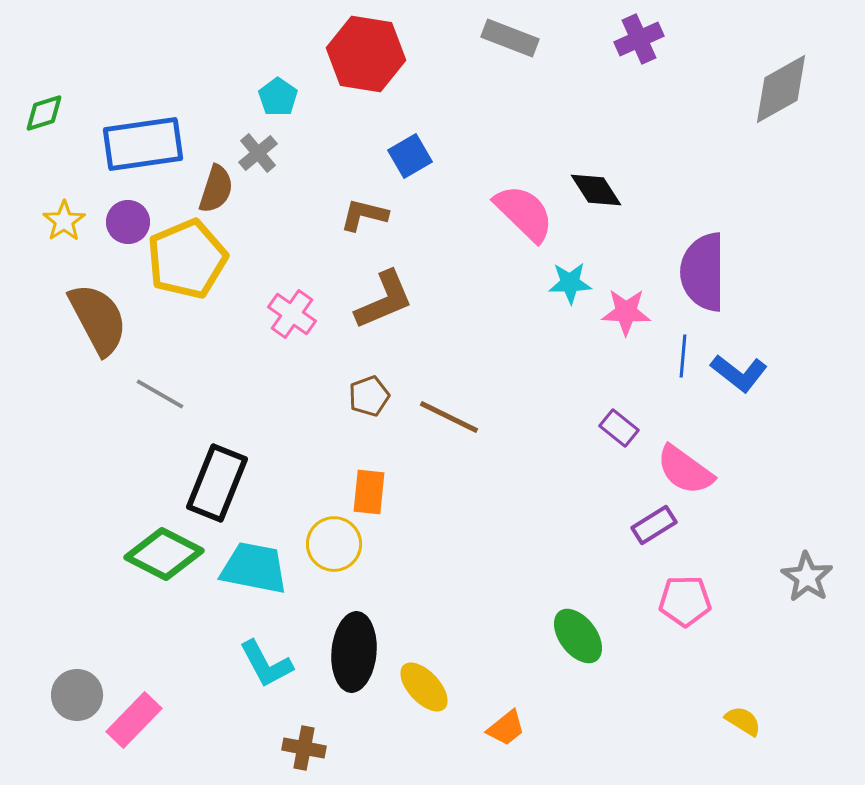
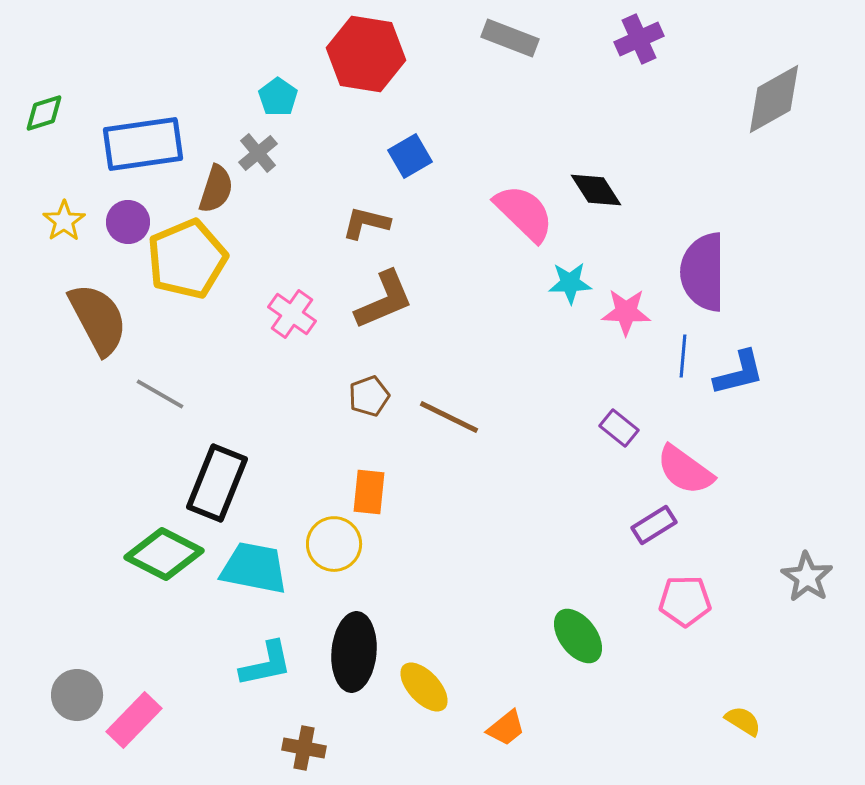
gray diamond at (781, 89): moved 7 px left, 10 px down
brown L-shape at (364, 215): moved 2 px right, 8 px down
blue L-shape at (739, 373): rotated 52 degrees counterclockwise
cyan L-shape at (266, 664): rotated 74 degrees counterclockwise
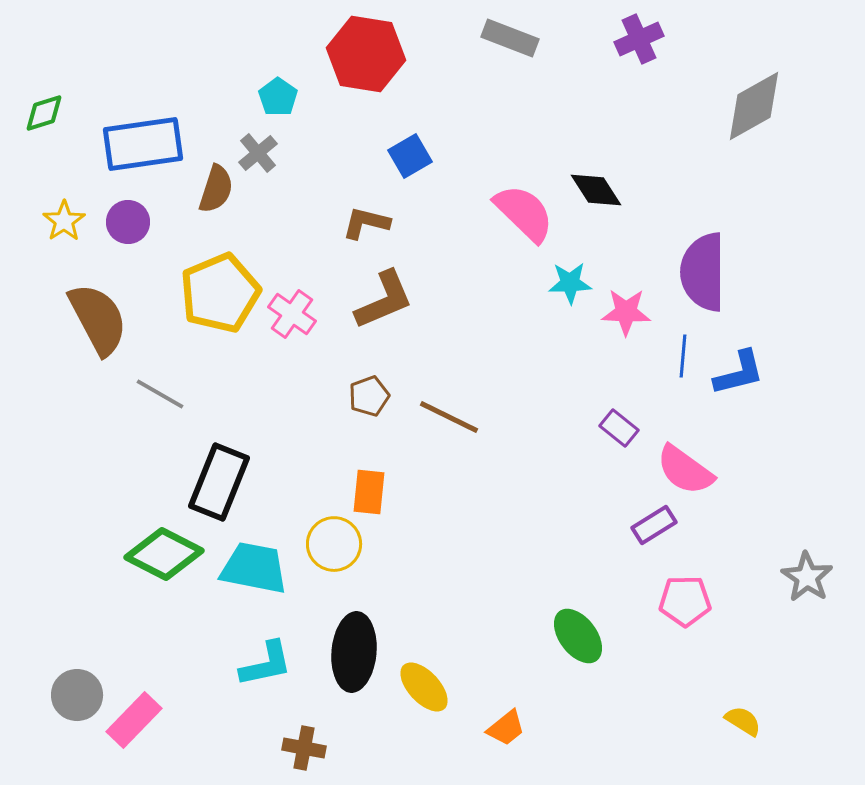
gray diamond at (774, 99): moved 20 px left, 7 px down
yellow pentagon at (187, 259): moved 33 px right, 34 px down
black rectangle at (217, 483): moved 2 px right, 1 px up
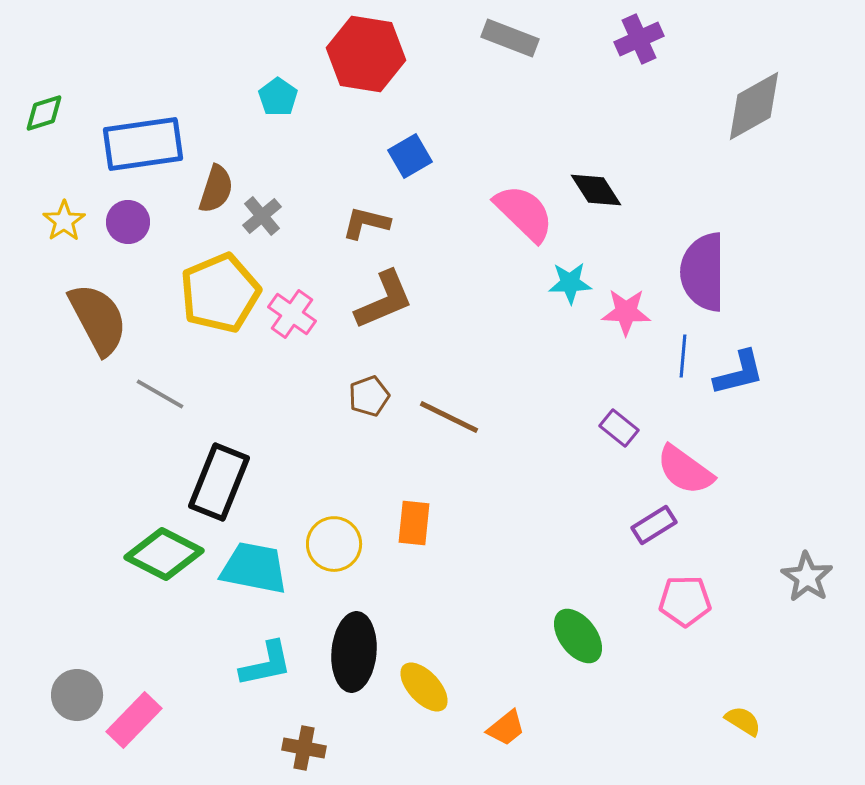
gray cross at (258, 153): moved 4 px right, 63 px down
orange rectangle at (369, 492): moved 45 px right, 31 px down
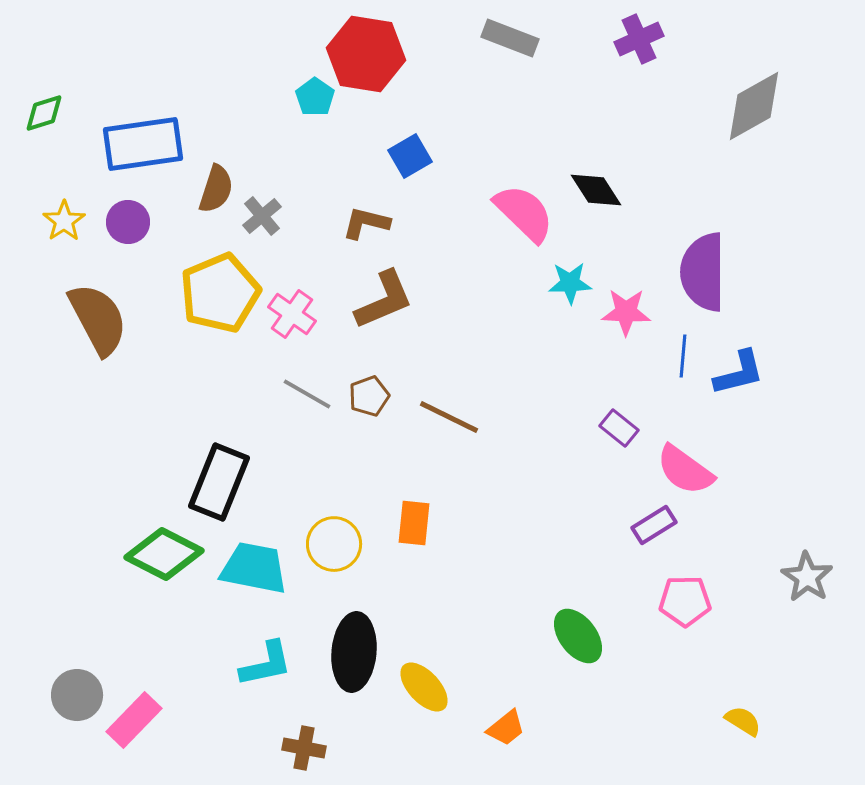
cyan pentagon at (278, 97): moved 37 px right
gray line at (160, 394): moved 147 px right
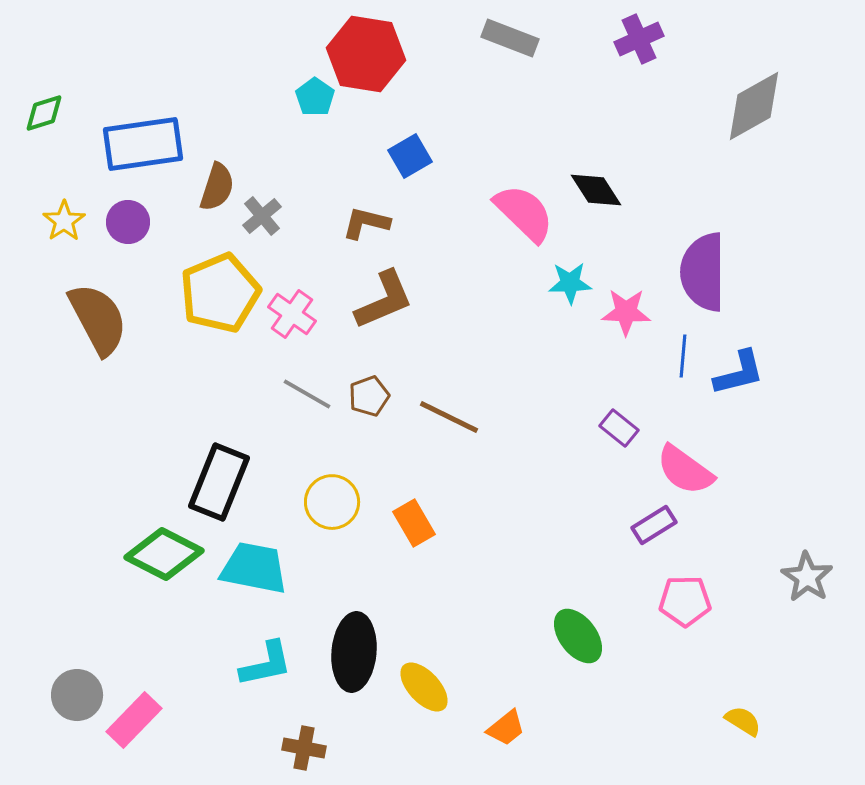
brown semicircle at (216, 189): moved 1 px right, 2 px up
orange rectangle at (414, 523): rotated 36 degrees counterclockwise
yellow circle at (334, 544): moved 2 px left, 42 px up
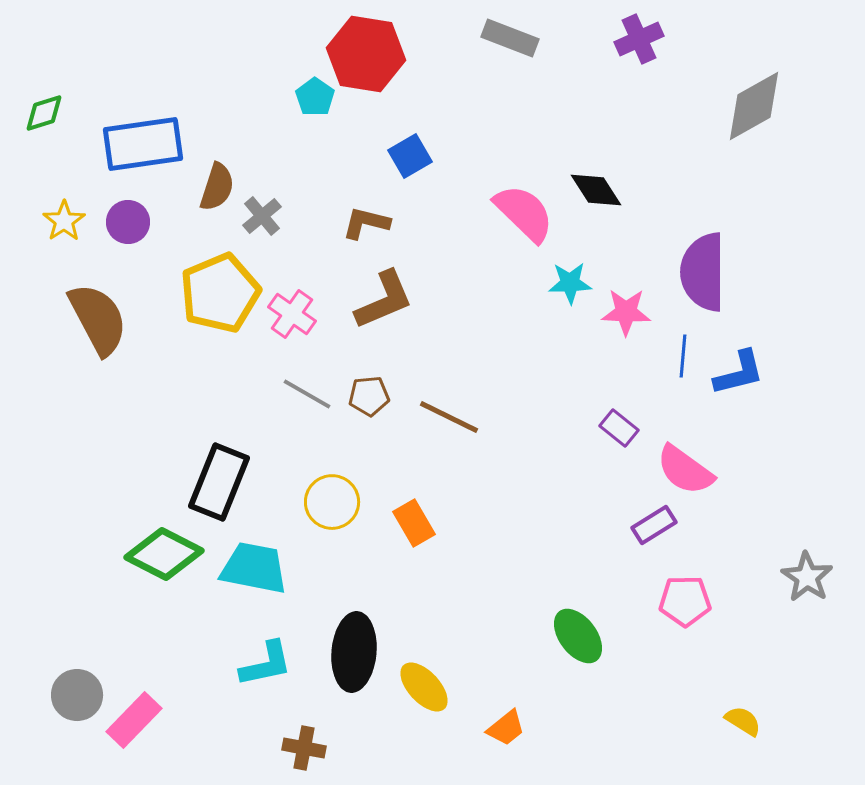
brown pentagon at (369, 396): rotated 15 degrees clockwise
